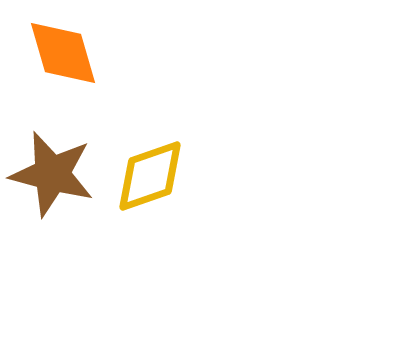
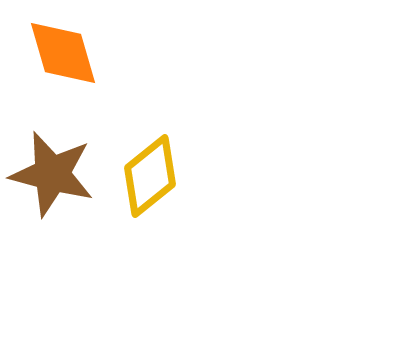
yellow diamond: rotated 20 degrees counterclockwise
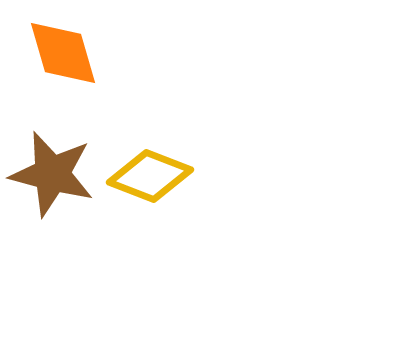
yellow diamond: rotated 60 degrees clockwise
